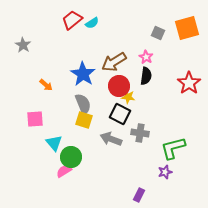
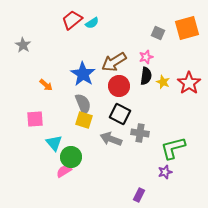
pink star: rotated 24 degrees clockwise
yellow star: moved 35 px right, 15 px up; rotated 16 degrees clockwise
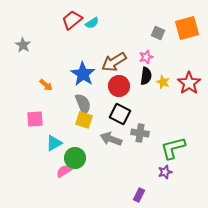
cyan triangle: rotated 42 degrees clockwise
green circle: moved 4 px right, 1 px down
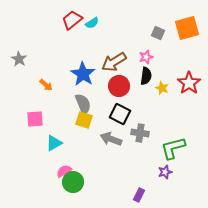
gray star: moved 4 px left, 14 px down
yellow star: moved 1 px left, 6 px down
green circle: moved 2 px left, 24 px down
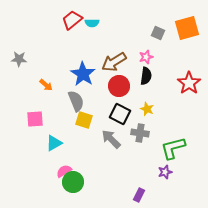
cyan semicircle: rotated 32 degrees clockwise
gray star: rotated 28 degrees counterclockwise
yellow star: moved 15 px left, 21 px down
gray semicircle: moved 7 px left, 3 px up
gray arrow: rotated 25 degrees clockwise
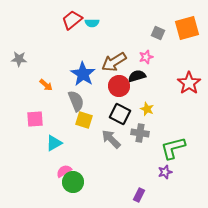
black semicircle: moved 9 px left; rotated 114 degrees counterclockwise
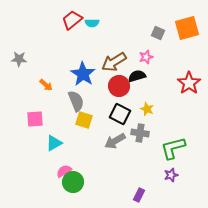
gray arrow: moved 4 px right, 2 px down; rotated 75 degrees counterclockwise
purple star: moved 6 px right, 3 px down
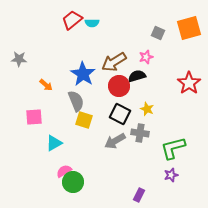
orange square: moved 2 px right
pink square: moved 1 px left, 2 px up
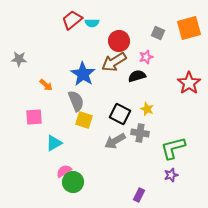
red circle: moved 45 px up
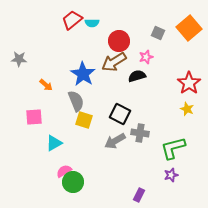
orange square: rotated 25 degrees counterclockwise
yellow star: moved 40 px right
